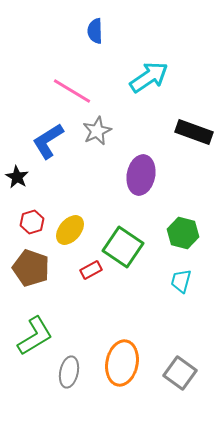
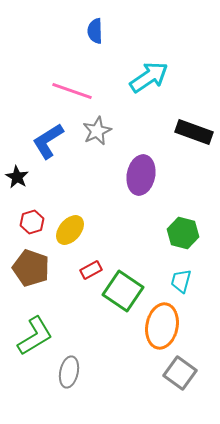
pink line: rotated 12 degrees counterclockwise
green square: moved 44 px down
orange ellipse: moved 40 px right, 37 px up
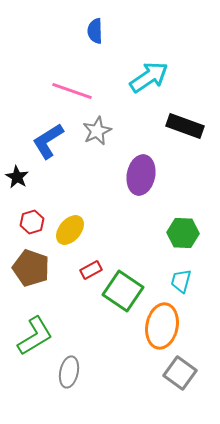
black rectangle: moved 9 px left, 6 px up
green hexagon: rotated 12 degrees counterclockwise
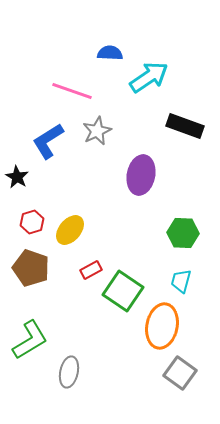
blue semicircle: moved 15 px right, 22 px down; rotated 95 degrees clockwise
green L-shape: moved 5 px left, 4 px down
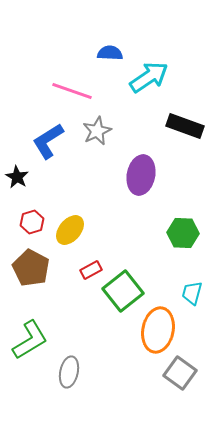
brown pentagon: rotated 9 degrees clockwise
cyan trapezoid: moved 11 px right, 12 px down
green square: rotated 18 degrees clockwise
orange ellipse: moved 4 px left, 4 px down
